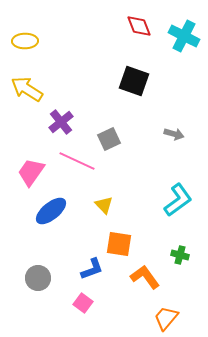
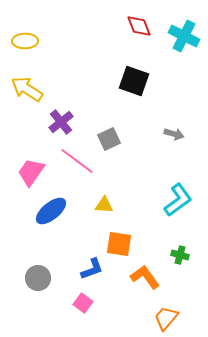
pink line: rotated 12 degrees clockwise
yellow triangle: rotated 42 degrees counterclockwise
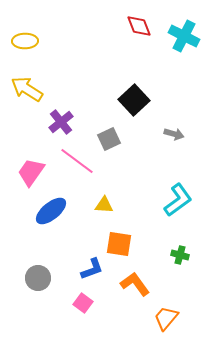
black square: moved 19 px down; rotated 28 degrees clockwise
orange L-shape: moved 10 px left, 7 px down
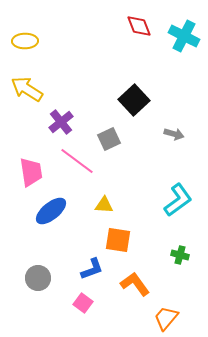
pink trapezoid: rotated 136 degrees clockwise
orange square: moved 1 px left, 4 px up
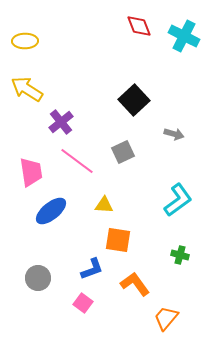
gray square: moved 14 px right, 13 px down
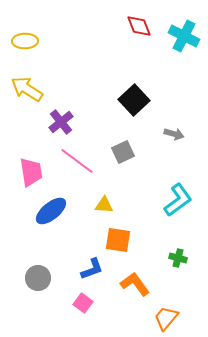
green cross: moved 2 px left, 3 px down
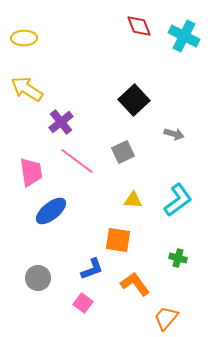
yellow ellipse: moved 1 px left, 3 px up
yellow triangle: moved 29 px right, 5 px up
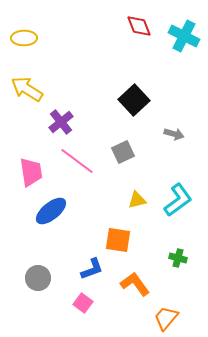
yellow triangle: moved 4 px right; rotated 18 degrees counterclockwise
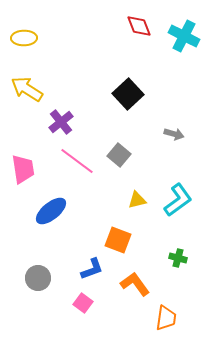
black square: moved 6 px left, 6 px up
gray square: moved 4 px left, 3 px down; rotated 25 degrees counterclockwise
pink trapezoid: moved 8 px left, 3 px up
orange square: rotated 12 degrees clockwise
orange trapezoid: rotated 148 degrees clockwise
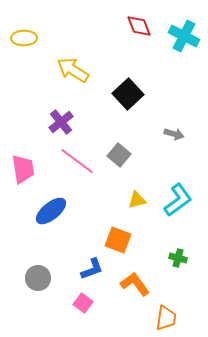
yellow arrow: moved 46 px right, 19 px up
